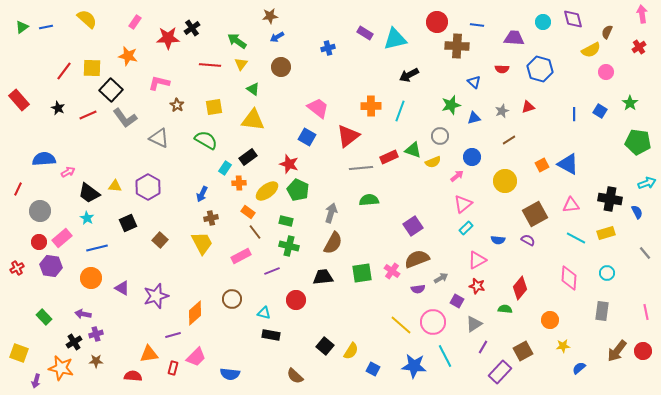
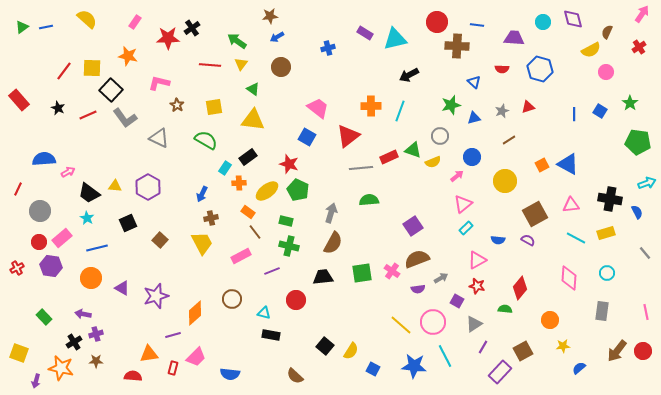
pink arrow at (642, 14): rotated 42 degrees clockwise
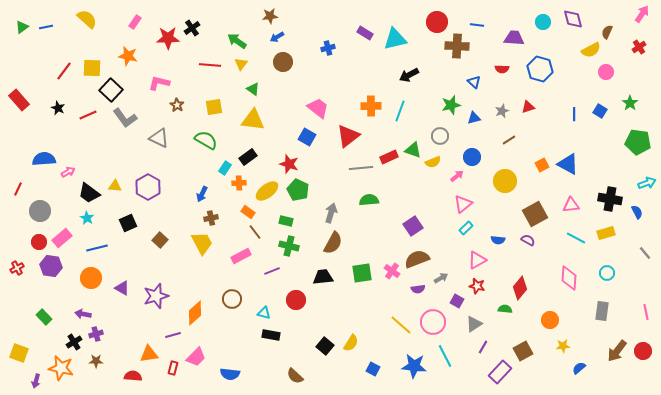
brown circle at (281, 67): moved 2 px right, 5 px up
yellow semicircle at (351, 351): moved 8 px up
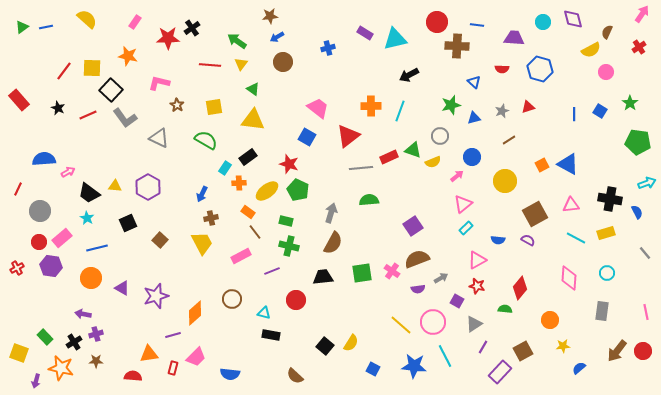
green rectangle at (44, 317): moved 1 px right, 20 px down
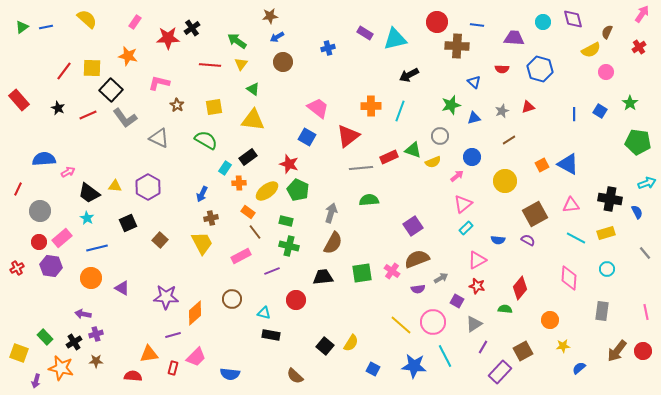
cyan circle at (607, 273): moved 4 px up
purple star at (156, 296): moved 10 px right, 1 px down; rotated 20 degrees clockwise
